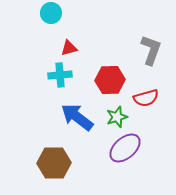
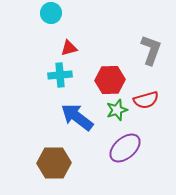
red semicircle: moved 2 px down
green star: moved 7 px up
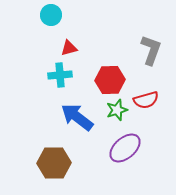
cyan circle: moved 2 px down
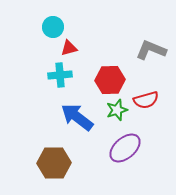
cyan circle: moved 2 px right, 12 px down
gray L-shape: rotated 88 degrees counterclockwise
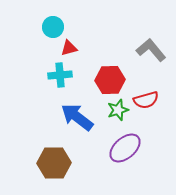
gray L-shape: rotated 28 degrees clockwise
green star: moved 1 px right
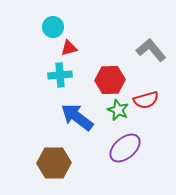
green star: rotated 30 degrees counterclockwise
